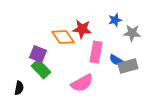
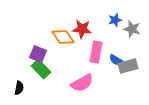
gray star: moved 4 px up; rotated 12 degrees clockwise
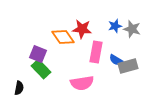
blue star: moved 6 px down
pink semicircle: rotated 20 degrees clockwise
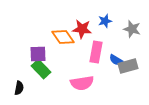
blue star: moved 10 px left, 5 px up
purple square: rotated 24 degrees counterclockwise
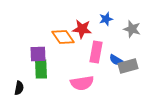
blue star: moved 1 px right, 2 px up
green rectangle: rotated 42 degrees clockwise
